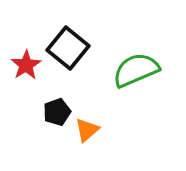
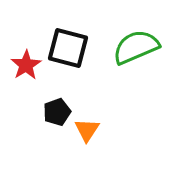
black square: rotated 24 degrees counterclockwise
green semicircle: moved 23 px up
orange triangle: rotated 16 degrees counterclockwise
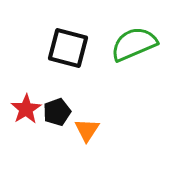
green semicircle: moved 2 px left, 3 px up
red star: moved 44 px down
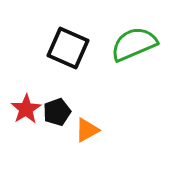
black square: rotated 9 degrees clockwise
orange triangle: rotated 28 degrees clockwise
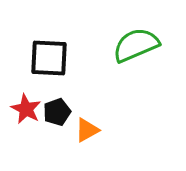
green semicircle: moved 2 px right, 1 px down
black square: moved 19 px left, 10 px down; rotated 21 degrees counterclockwise
red star: rotated 12 degrees counterclockwise
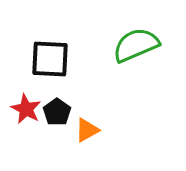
black square: moved 1 px right, 1 px down
black pentagon: rotated 16 degrees counterclockwise
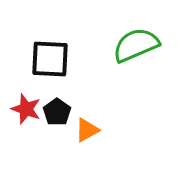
red star: rotated 8 degrees counterclockwise
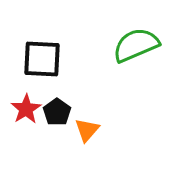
black square: moved 8 px left
red star: rotated 20 degrees clockwise
orange triangle: rotated 20 degrees counterclockwise
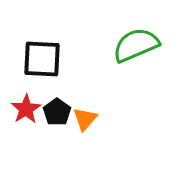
orange triangle: moved 2 px left, 11 px up
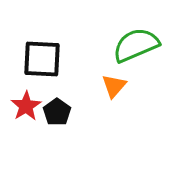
red star: moved 3 px up
orange triangle: moved 29 px right, 33 px up
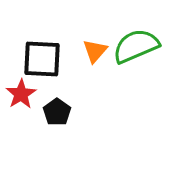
green semicircle: moved 1 px down
orange triangle: moved 19 px left, 35 px up
red star: moved 5 px left, 12 px up
